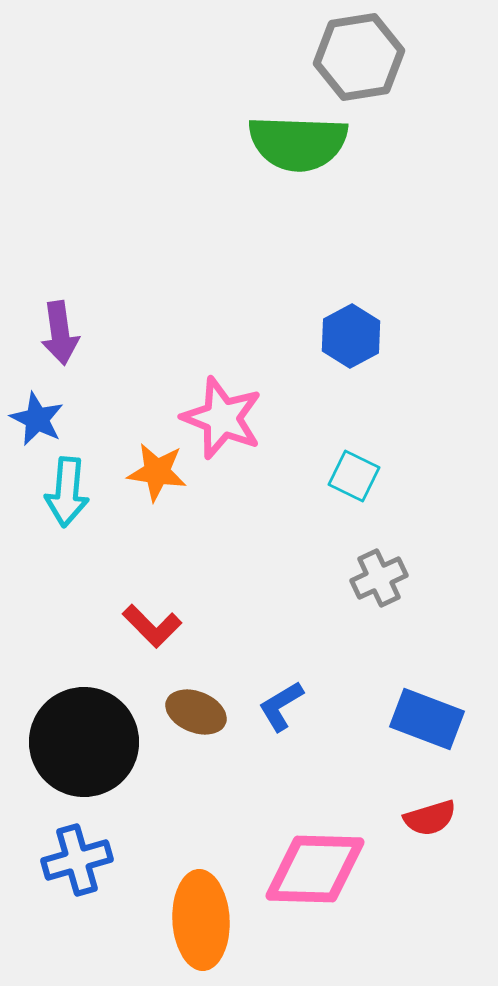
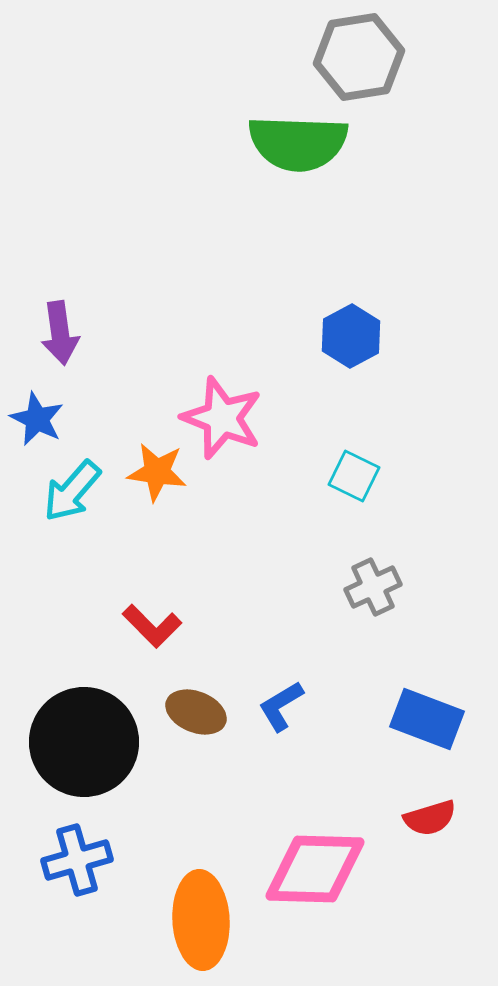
cyan arrow: moved 5 px right, 1 px up; rotated 36 degrees clockwise
gray cross: moved 6 px left, 9 px down
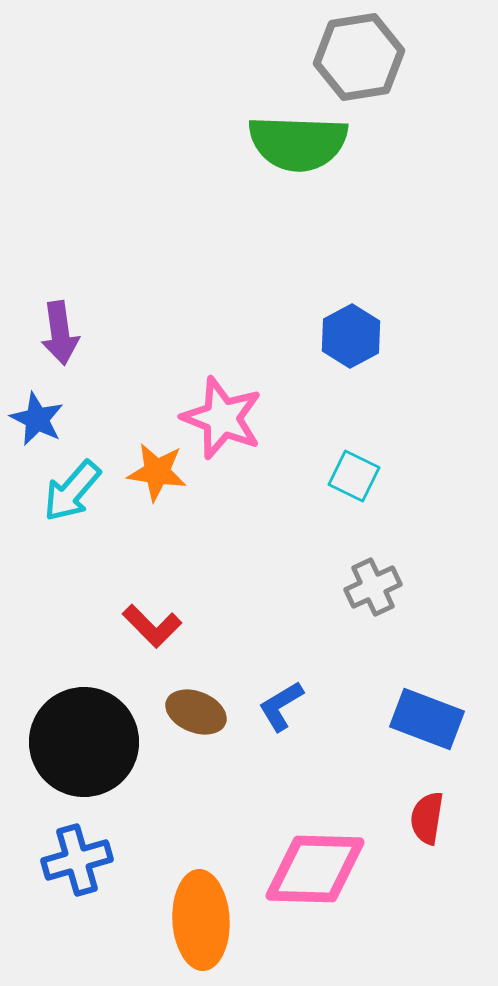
red semicircle: moved 3 px left; rotated 116 degrees clockwise
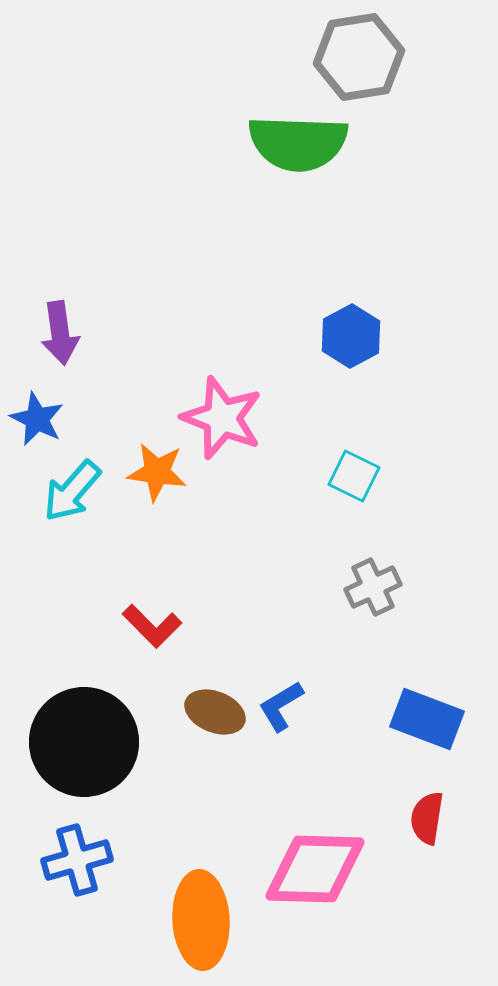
brown ellipse: moved 19 px right
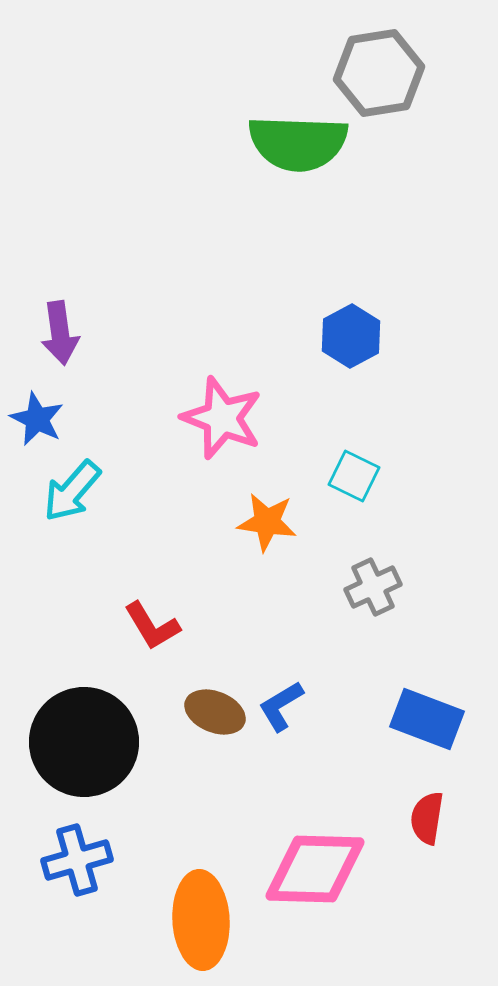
gray hexagon: moved 20 px right, 16 px down
orange star: moved 110 px right, 50 px down
red L-shape: rotated 14 degrees clockwise
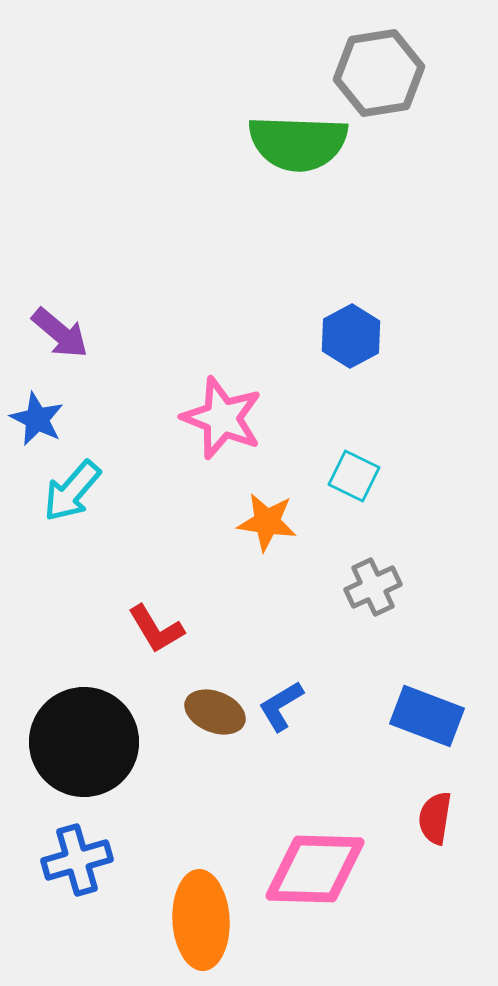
purple arrow: rotated 42 degrees counterclockwise
red L-shape: moved 4 px right, 3 px down
blue rectangle: moved 3 px up
red semicircle: moved 8 px right
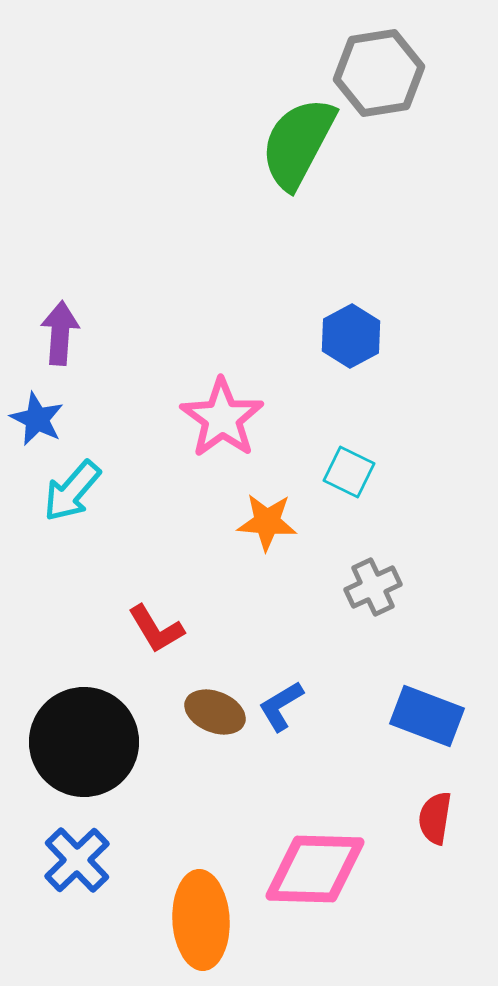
green semicircle: rotated 116 degrees clockwise
purple arrow: rotated 126 degrees counterclockwise
pink star: rotated 14 degrees clockwise
cyan square: moved 5 px left, 4 px up
orange star: rotated 4 degrees counterclockwise
blue cross: rotated 28 degrees counterclockwise
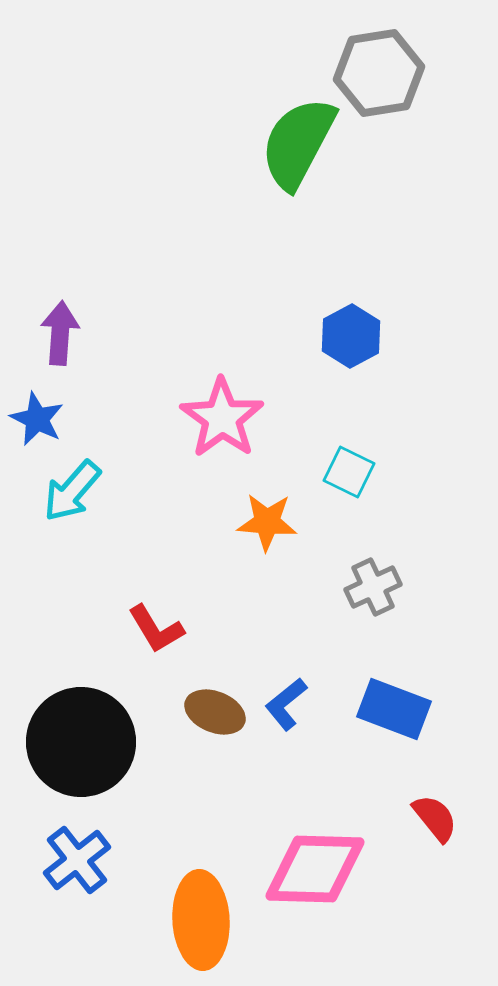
blue L-shape: moved 5 px right, 2 px up; rotated 8 degrees counterclockwise
blue rectangle: moved 33 px left, 7 px up
black circle: moved 3 px left
red semicircle: rotated 132 degrees clockwise
blue cross: rotated 6 degrees clockwise
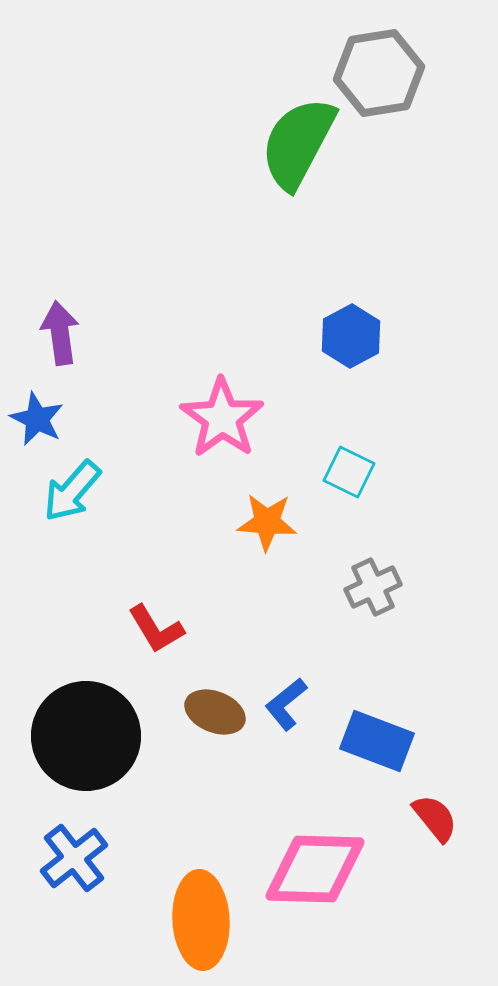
purple arrow: rotated 12 degrees counterclockwise
blue rectangle: moved 17 px left, 32 px down
black circle: moved 5 px right, 6 px up
blue cross: moved 3 px left, 2 px up
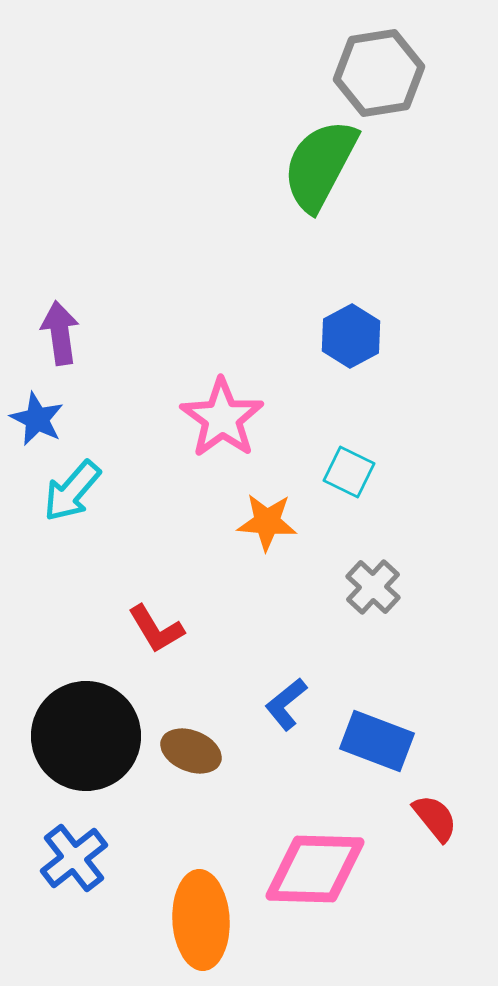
green semicircle: moved 22 px right, 22 px down
gray cross: rotated 22 degrees counterclockwise
brown ellipse: moved 24 px left, 39 px down
